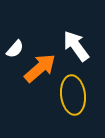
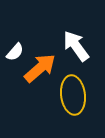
white semicircle: moved 3 px down
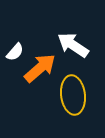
white arrow: moved 3 px left, 1 px up; rotated 20 degrees counterclockwise
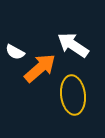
white semicircle: rotated 78 degrees clockwise
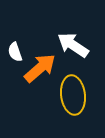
white semicircle: rotated 42 degrees clockwise
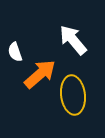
white arrow: moved 5 px up; rotated 16 degrees clockwise
orange arrow: moved 6 px down
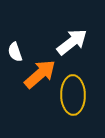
white arrow: moved 1 px left, 2 px down; rotated 92 degrees clockwise
yellow ellipse: rotated 6 degrees clockwise
